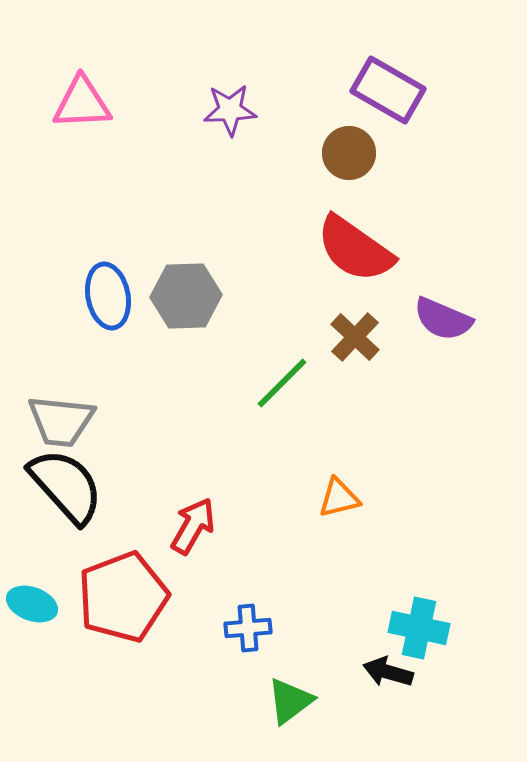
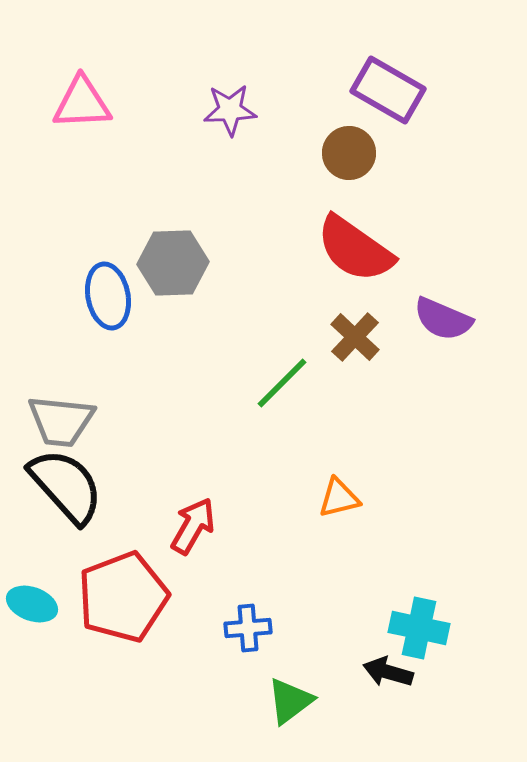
gray hexagon: moved 13 px left, 33 px up
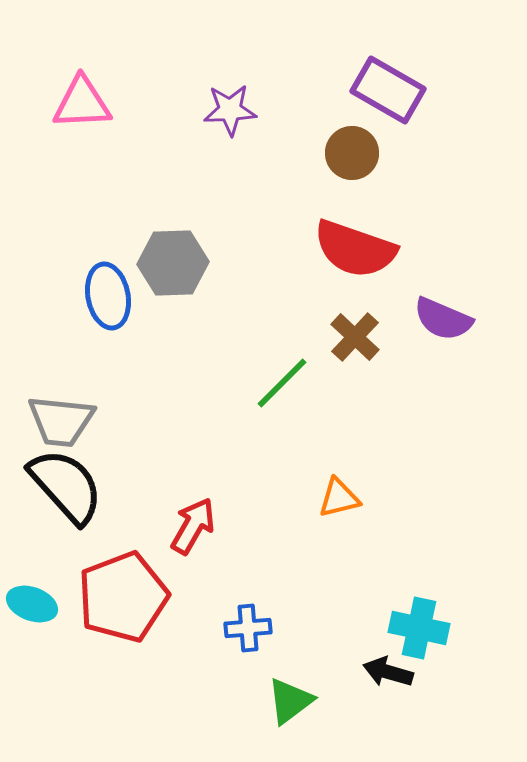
brown circle: moved 3 px right
red semicircle: rotated 16 degrees counterclockwise
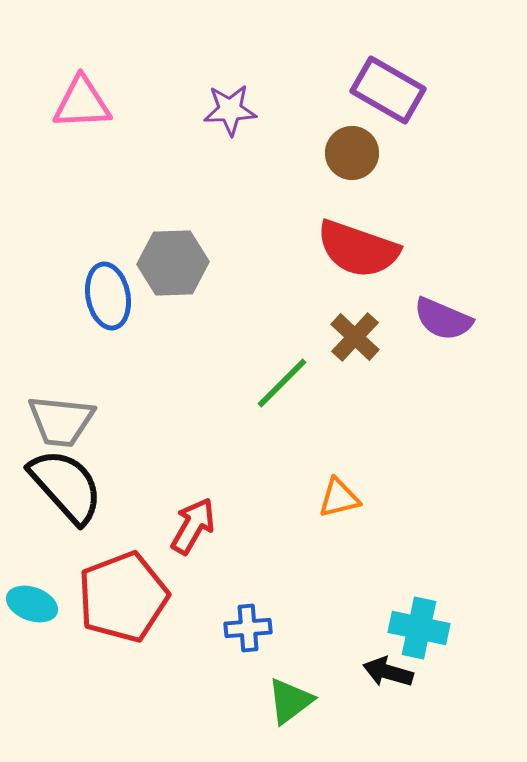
red semicircle: moved 3 px right
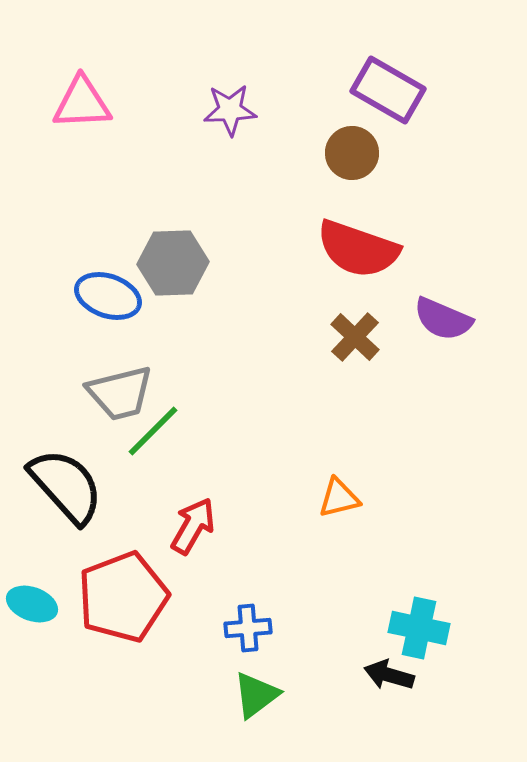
blue ellipse: rotated 60 degrees counterclockwise
green line: moved 129 px left, 48 px down
gray trapezoid: moved 59 px right, 28 px up; rotated 20 degrees counterclockwise
black arrow: moved 1 px right, 3 px down
green triangle: moved 34 px left, 6 px up
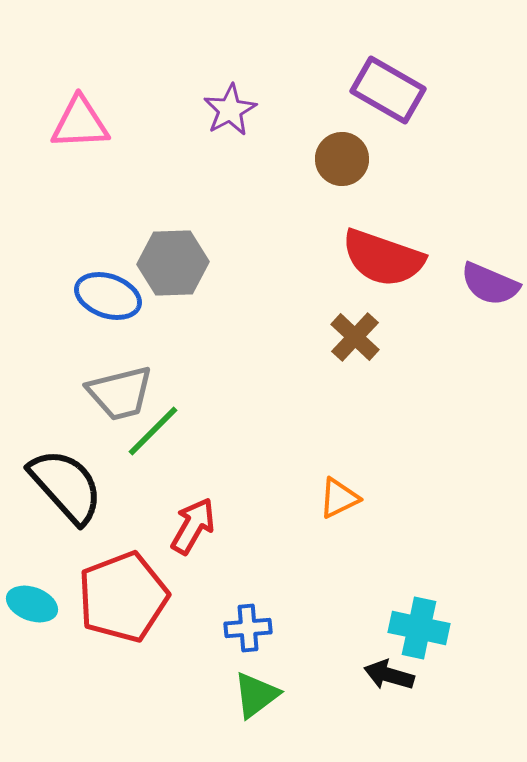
pink triangle: moved 2 px left, 20 px down
purple star: rotated 26 degrees counterclockwise
brown circle: moved 10 px left, 6 px down
red semicircle: moved 25 px right, 9 px down
purple semicircle: moved 47 px right, 35 px up
orange triangle: rotated 12 degrees counterclockwise
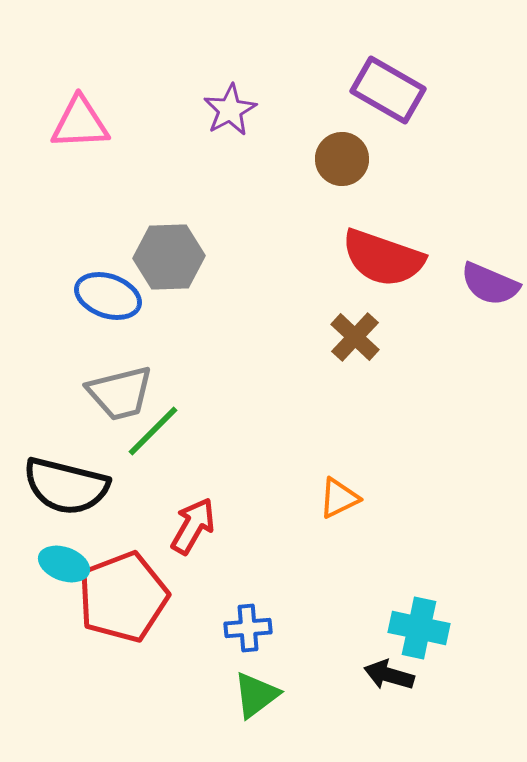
gray hexagon: moved 4 px left, 6 px up
black semicircle: rotated 146 degrees clockwise
cyan ellipse: moved 32 px right, 40 px up
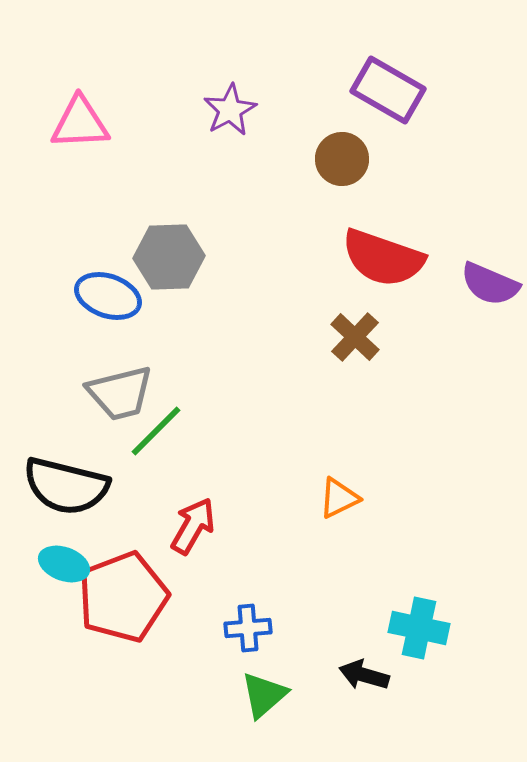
green line: moved 3 px right
black arrow: moved 25 px left
green triangle: moved 8 px right; rotated 4 degrees counterclockwise
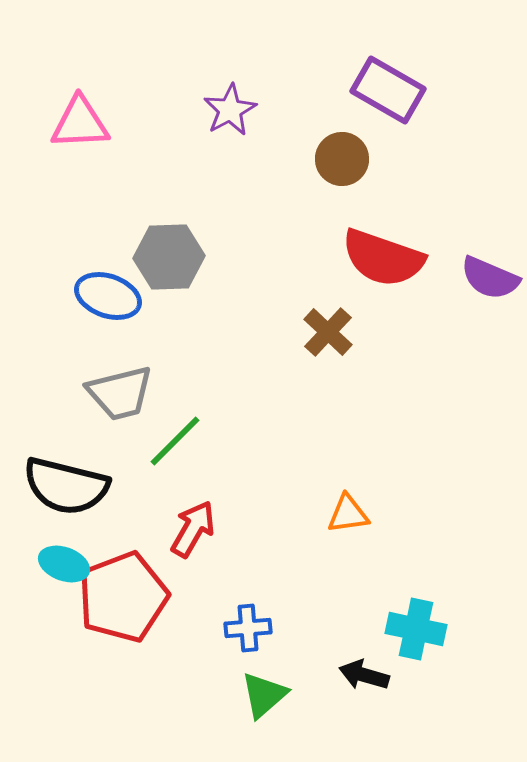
purple semicircle: moved 6 px up
brown cross: moved 27 px left, 5 px up
green line: moved 19 px right, 10 px down
orange triangle: moved 9 px right, 16 px down; rotated 18 degrees clockwise
red arrow: moved 3 px down
cyan cross: moved 3 px left, 1 px down
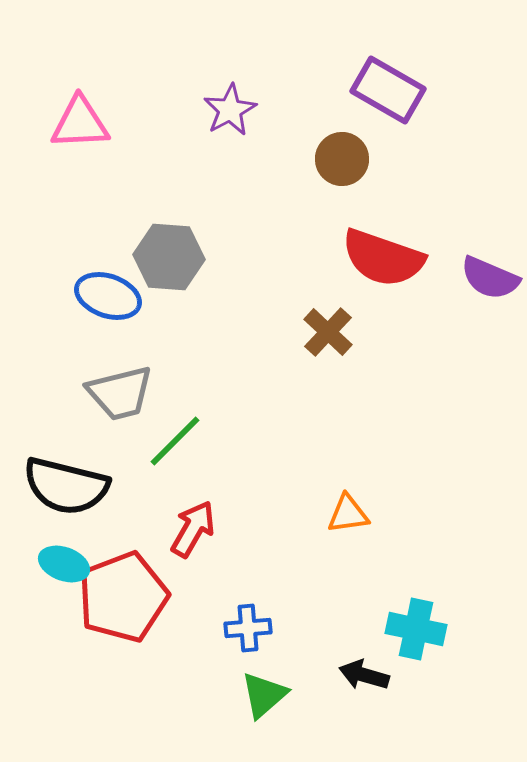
gray hexagon: rotated 6 degrees clockwise
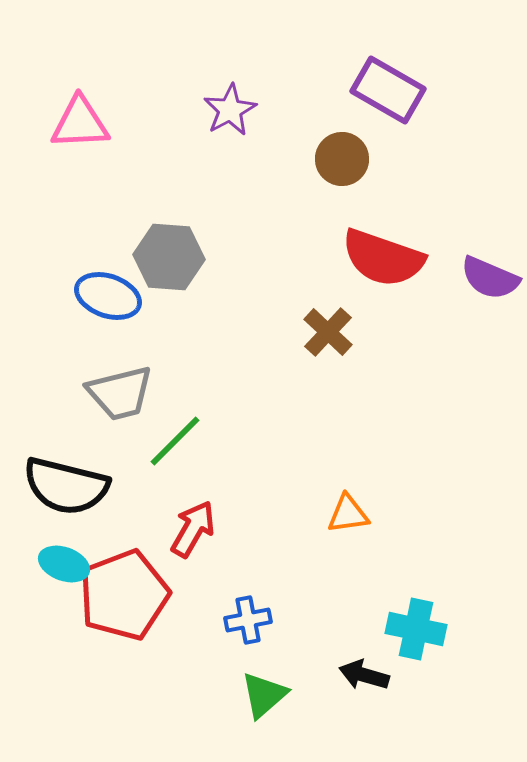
red pentagon: moved 1 px right, 2 px up
blue cross: moved 8 px up; rotated 6 degrees counterclockwise
